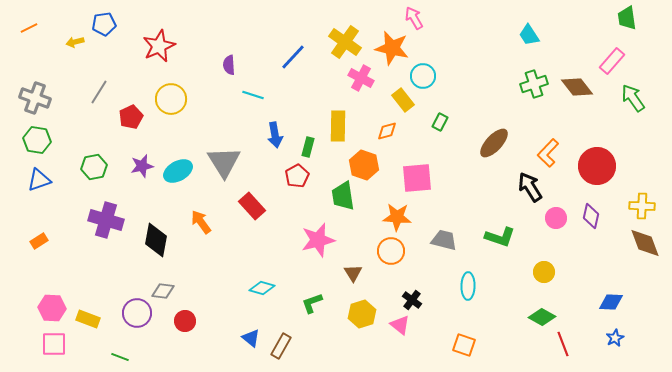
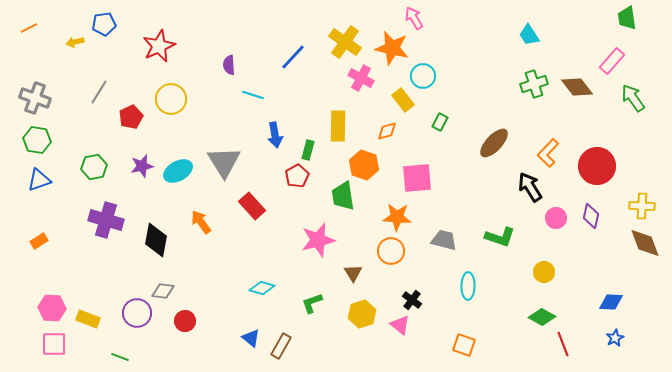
green rectangle at (308, 147): moved 3 px down
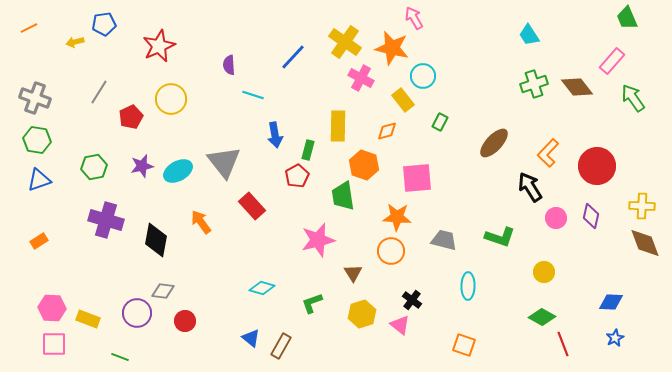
green trapezoid at (627, 18): rotated 15 degrees counterclockwise
gray triangle at (224, 162): rotated 6 degrees counterclockwise
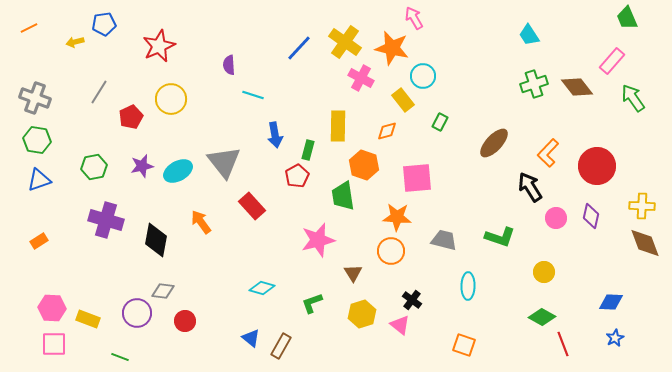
blue line at (293, 57): moved 6 px right, 9 px up
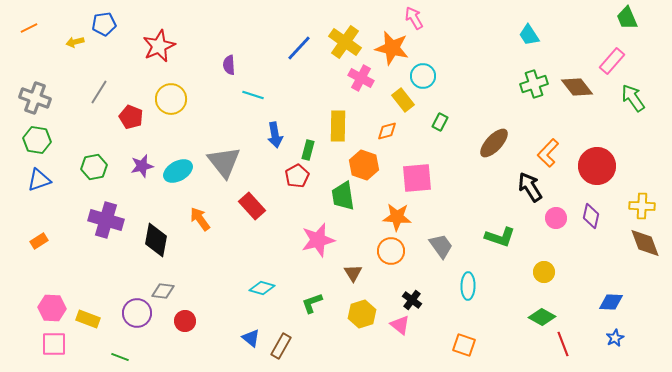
red pentagon at (131, 117): rotated 25 degrees counterclockwise
orange arrow at (201, 222): moved 1 px left, 3 px up
gray trapezoid at (444, 240): moved 3 px left, 6 px down; rotated 40 degrees clockwise
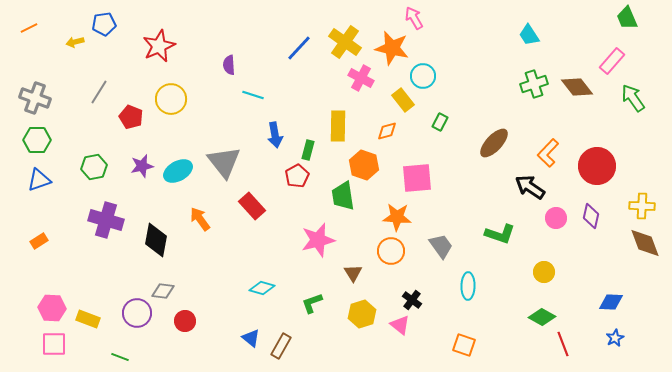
green hexagon at (37, 140): rotated 8 degrees counterclockwise
black arrow at (530, 187): rotated 24 degrees counterclockwise
green L-shape at (500, 237): moved 3 px up
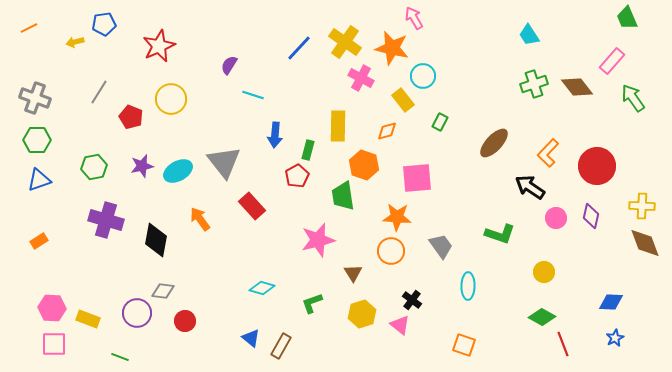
purple semicircle at (229, 65): rotated 36 degrees clockwise
blue arrow at (275, 135): rotated 15 degrees clockwise
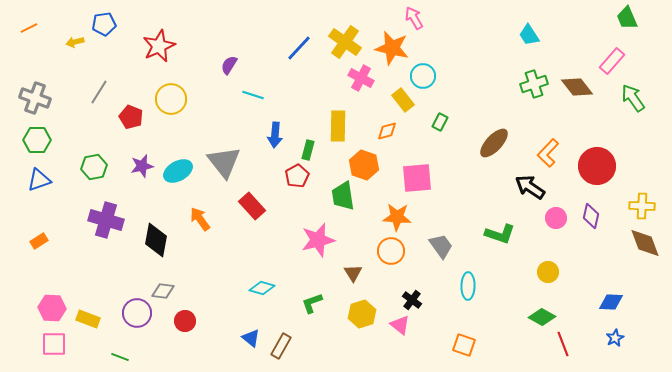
yellow circle at (544, 272): moved 4 px right
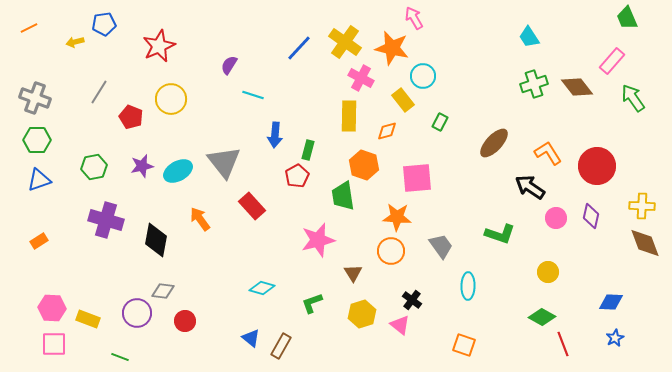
cyan trapezoid at (529, 35): moved 2 px down
yellow rectangle at (338, 126): moved 11 px right, 10 px up
orange L-shape at (548, 153): rotated 104 degrees clockwise
